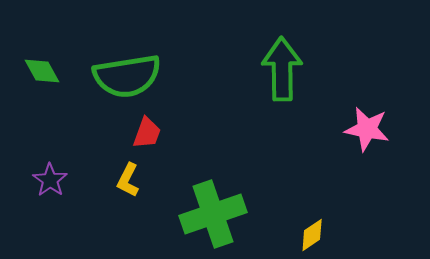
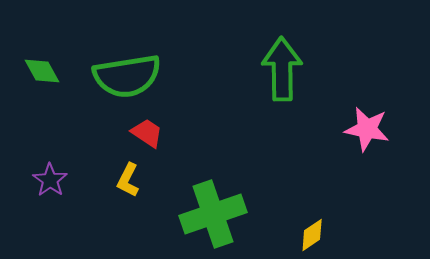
red trapezoid: rotated 76 degrees counterclockwise
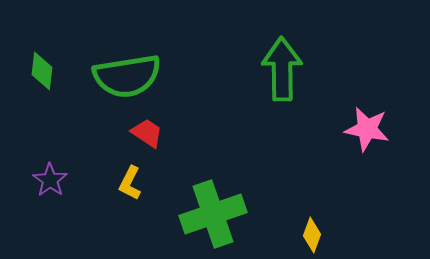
green diamond: rotated 36 degrees clockwise
yellow L-shape: moved 2 px right, 3 px down
yellow diamond: rotated 36 degrees counterclockwise
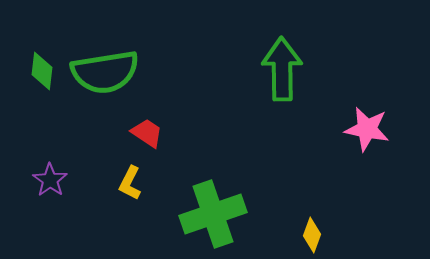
green semicircle: moved 22 px left, 4 px up
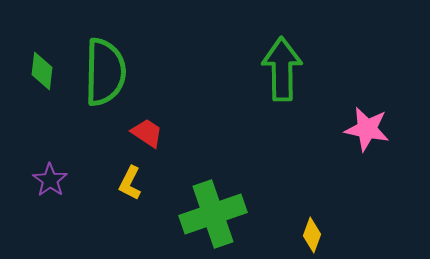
green semicircle: rotated 80 degrees counterclockwise
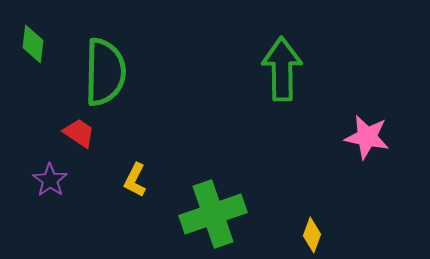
green diamond: moved 9 px left, 27 px up
pink star: moved 8 px down
red trapezoid: moved 68 px left
yellow L-shape: moved 5 px right, 3 px up
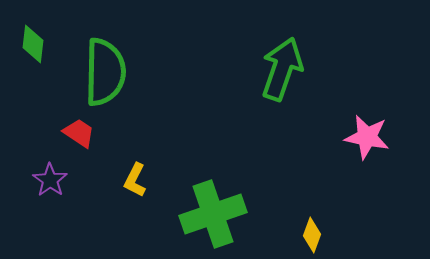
green arrow: rotated 20 degrees clockwise
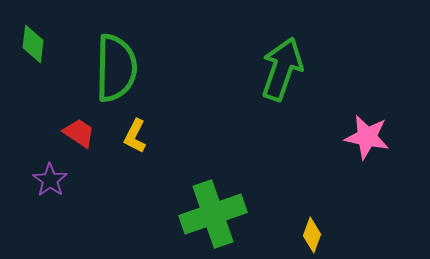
green semicircle: moved 11 px right, 4 px up
yellow L-shape: moved 44 px up
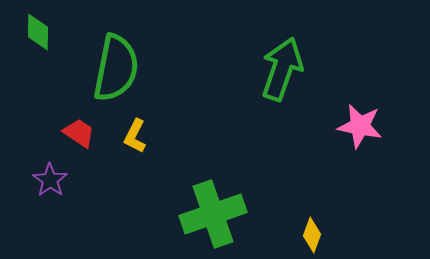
green diamond: moved 5 px right, 12 px up; rotated 6 degrees counterclockwise
green semicircle: rotated 10 degrees clockwise
pink star: moved 7 px left, 11 px up
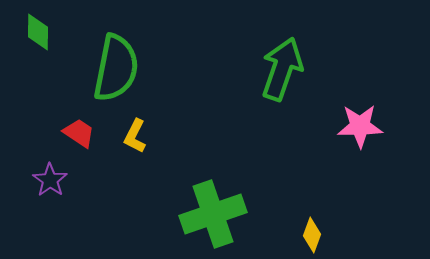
pink star: rotated 12 degrees counterclockwise
